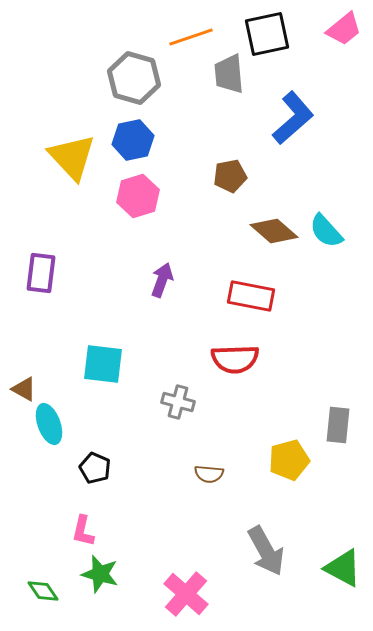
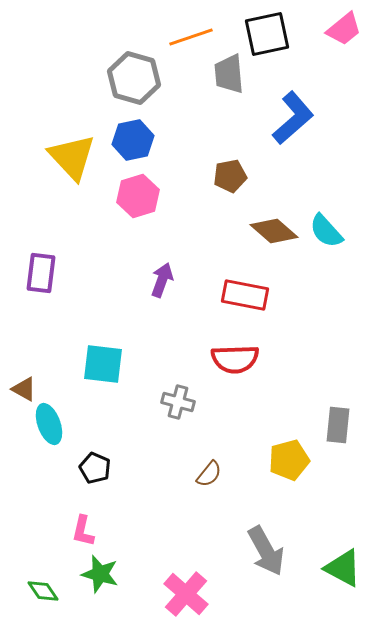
red rectangle: moved 6 px left, 1 px up
brown semicircle: rotated 56 degrees counterclockwise
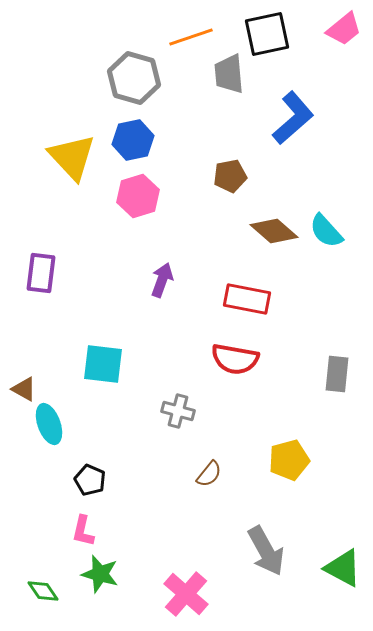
red rectangle: moved 2 px right, 4 px down
red semicircle: rotated 12 degrees clockwise
gray cross: moved 9 px down
gray rectangle: moved 1 px left, 51 px up
black pentagon: moved 5 px left, 12 px down
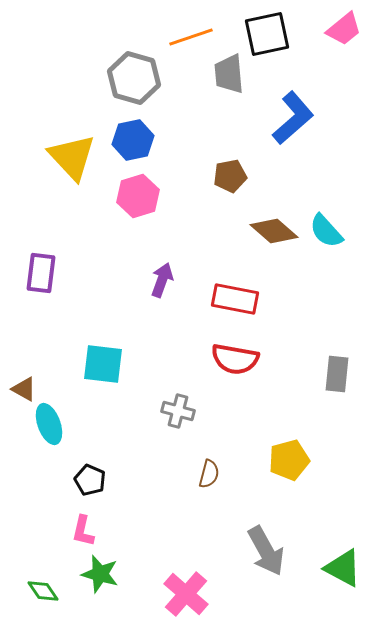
red rectangle: moved 12 px left
brown semicircle: rotated 24 degrees counterclockwise
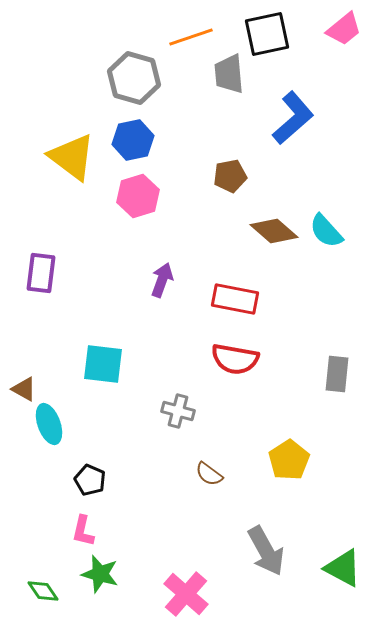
yellow triangle: rotated 10 degrees counterclockwise
yellow pentagon: rotated 18 degrees counterclockwise
brown semicircle: rotated 112 degrees clockwise
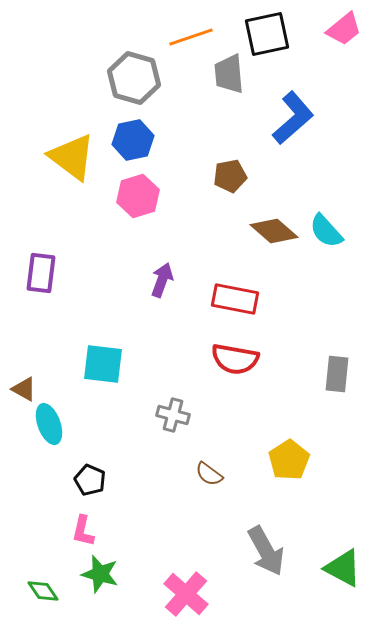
gray cross: moved 5 px left, 4 px down
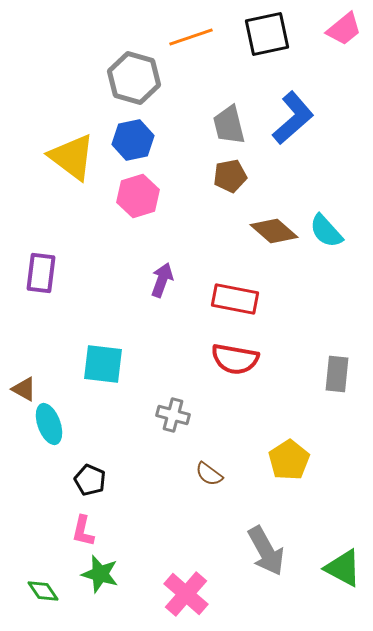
gray trapezoid: moved 51 px down; rotated 9 degrees counterclockwise
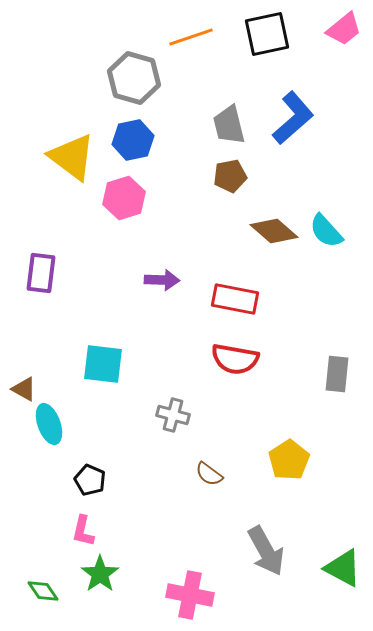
pink hexagon: moved 14 px left, 2 px down
purple arrow: rotated 72 degrees clockwise
green star: rotated 21 degrees clockwise
pink cross: moved 4 px right, 1 px down; rotated 30 degrees counterclockwise
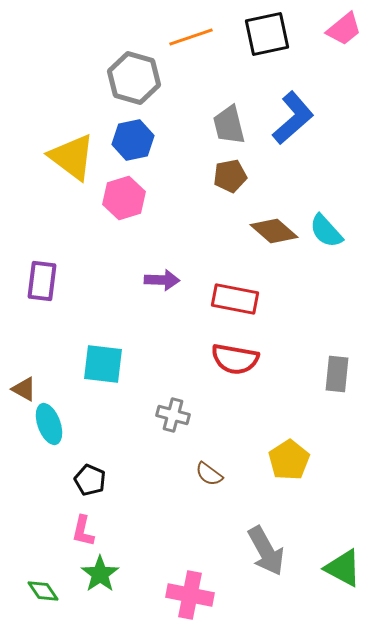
purple rectangle: moved 1 px right, 8 px down
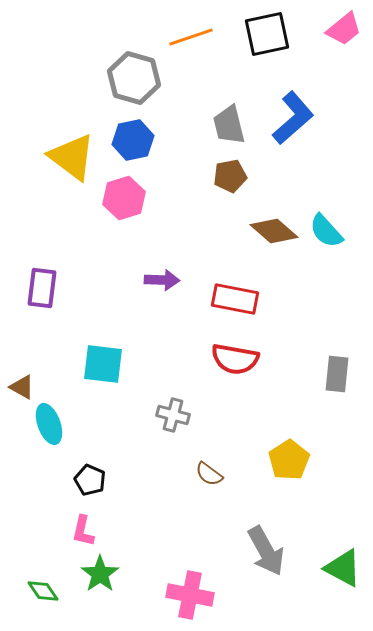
purple rectangle: moved 7 px down
brown triangle: moved 2 px left, 2 px up
